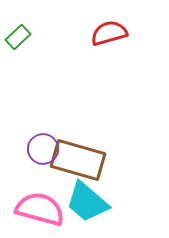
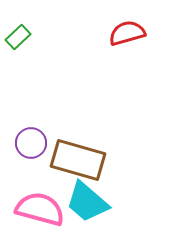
red semicircle: moved 18 px right
purple circle: moved 12 px left, 6 px up
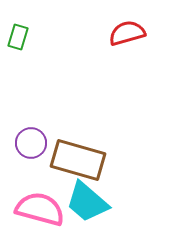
green rectangle: rotated 30 degrees counterclockwise
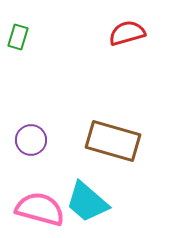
purple circle: moved 3 px up
brown rectangle: moved 35 px right, 19 px up
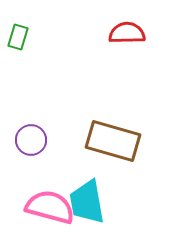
red semicircle: rotated 15 degrees clockwise
cyan trapezoid: rotated 39 degrees clockwise
pink semicircle: moved 10 px right, 2 px up
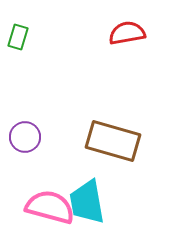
red semicircle: rotated 9 degrees counterclockwise
purple circle: moved 6 px left, 3 px up
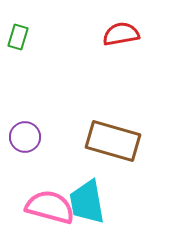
red semicircle: moved 6 px left, 1 px down
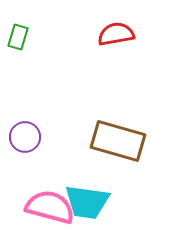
red semicircle: moved 5 px left
brown rectangle: moved 5 px right
cyan trapezoid: rotated 72 degrees counterclockwise
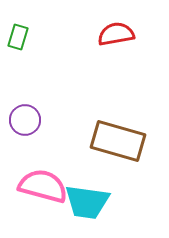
purple circle: moved 17 px up
pink semicircle: moved 7 px left, 21 px up
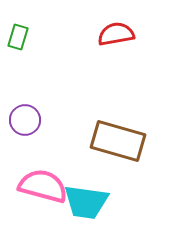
cyan trapezoid: moved 1 px left
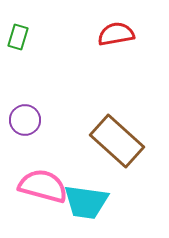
brown rectangle: moved 1 px left; rotated 26 degrees clockwise
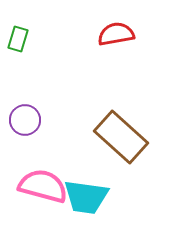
green rectangle: moved 2 px down
brown rectangle: moved 4 px right, 4 px up
cyan trapezoid: moved 5 px up
